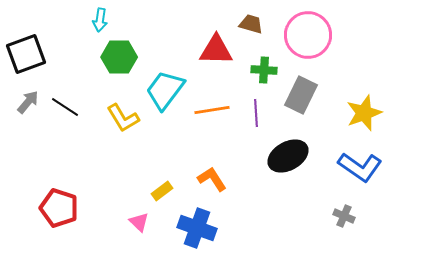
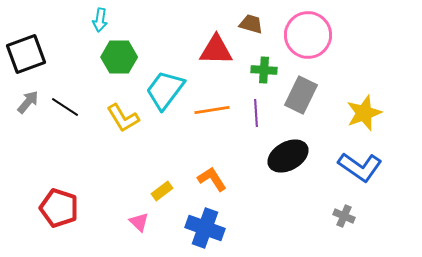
blue cross: moved 8 px right
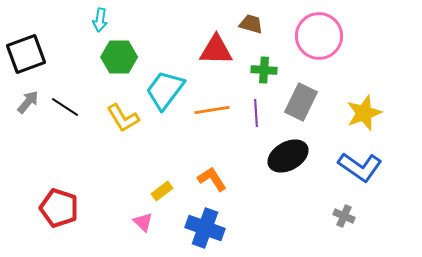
pink circle: moved 11 px right, 1 px down
gray rectangle: moved 7 px down
pink triangle: moved 4 px right
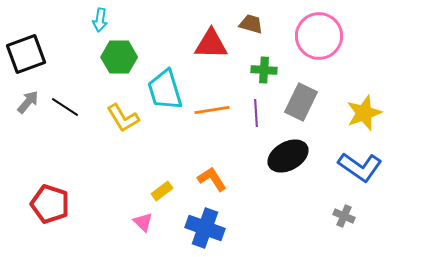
red triangle: moved 5 px left, 6 px up
cyan trapezoid: rotated 54 degrees counterclockwise
red pentagon: moved 9 px left, 4 px up
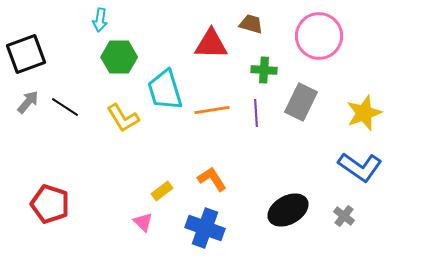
black ellipse: moved 54 px down
gray cross: rotated 15 degrees clockwise
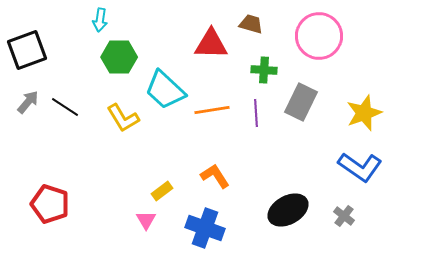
black square: moved 1 px right, 4 px up
cyan trapezoid: rotated 30 degrees counterclockwise
orange L-shape: moved 3 px right, 3 px up
pink triangle: moved 3 px right, 2 px up; rotated 15 degrees clockwise
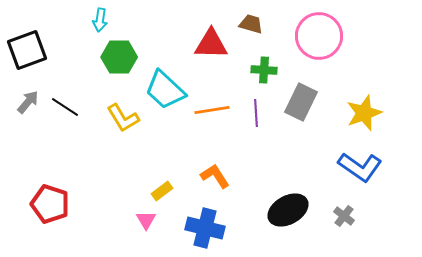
blue cross: rotated 6 degrees counterclockwise
